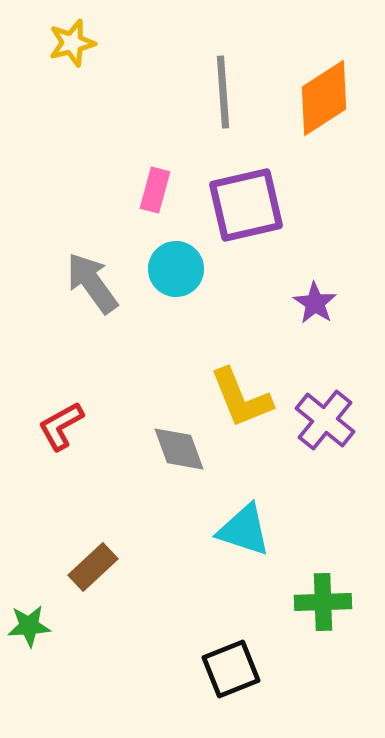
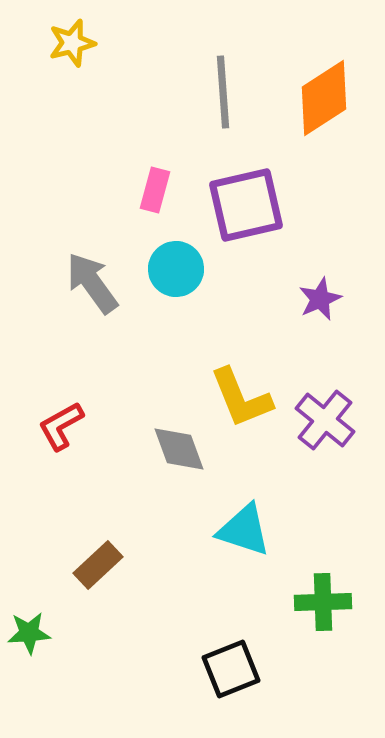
purple star: moved 5 px right, 4 px up; rotated 15 degrees clockwise
brown rectangle: moved 5 px right, 2 px up
green star: moved 7 px down
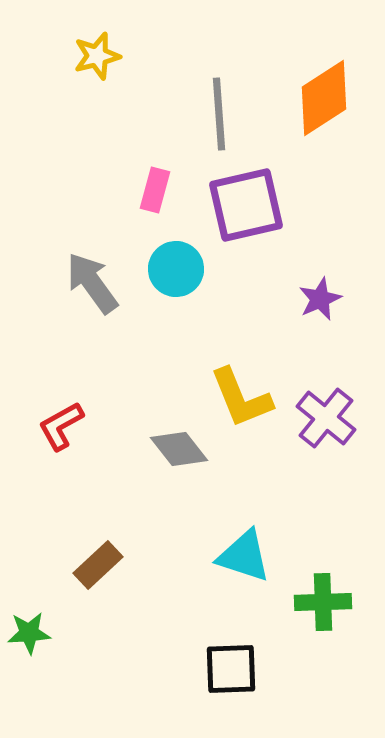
yellow star: moved 25 px right, 13 px down
gray line: moved 4 px left, 22 px down
purple cross: moved 1 px right, 2 px up
gray diamond: rotated 18 degrees counterclockwise
cyan triangle: moved 26 px down
black square: rotated 20 degrees clockwise
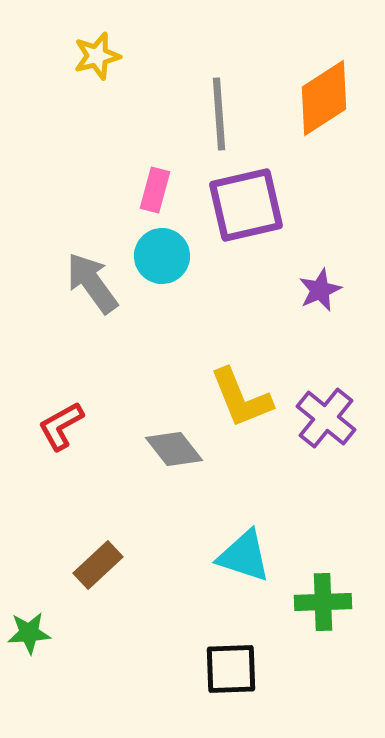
cyan circle: moved 14 px left, 13 px up
purple star: moved 9 px up
gray diamond: moved 5 px left
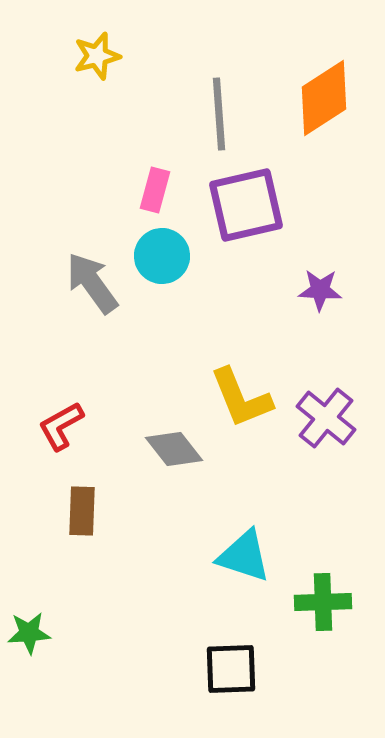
purple star: rotated 27 degrees clockwise
brown rectangle: moved 16 px left, 54 px up; rotated 45 degrees counterclockwise
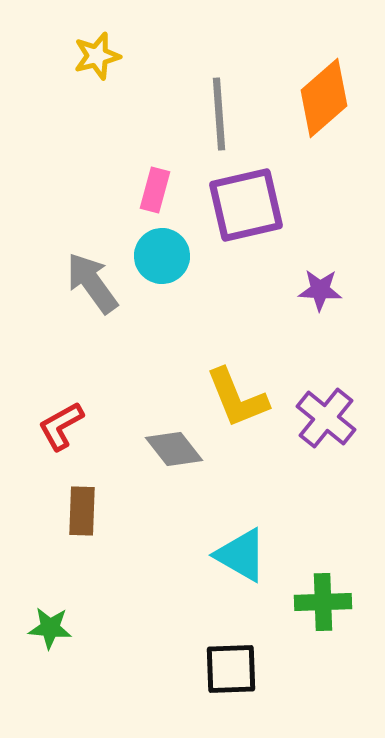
orange diamond: rotated 8 degrees counterclockwise
yellow L-shape: moved 4 px left
cyan triangle: moved 3 px left, 1 px up; rotated 12 degrees clockwise
green star: moved 21 px right, 5 px up; rotated 9 degrees clockwise
